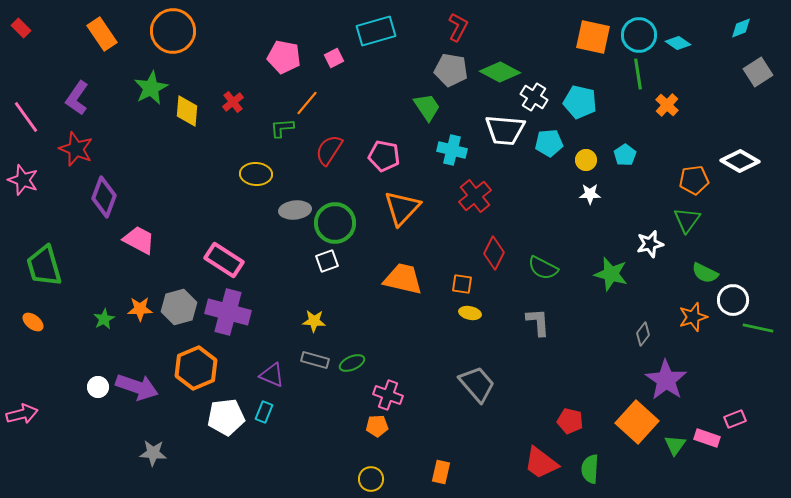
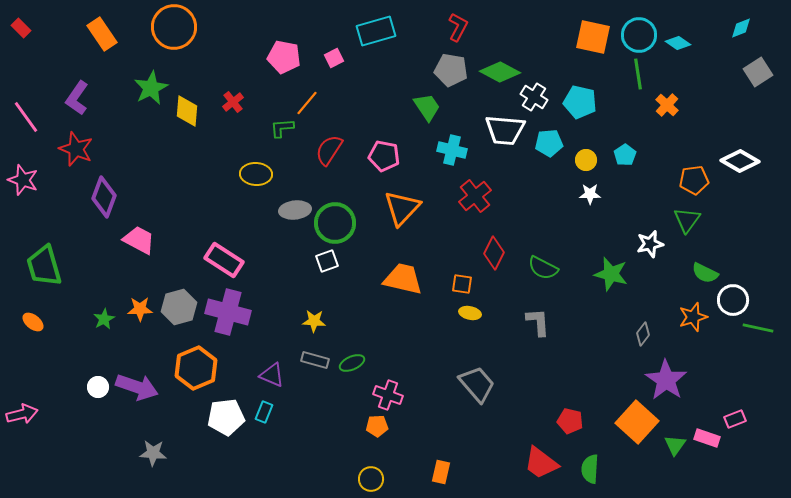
orange circle at (173, 31): moved 1 px right, 4 px up
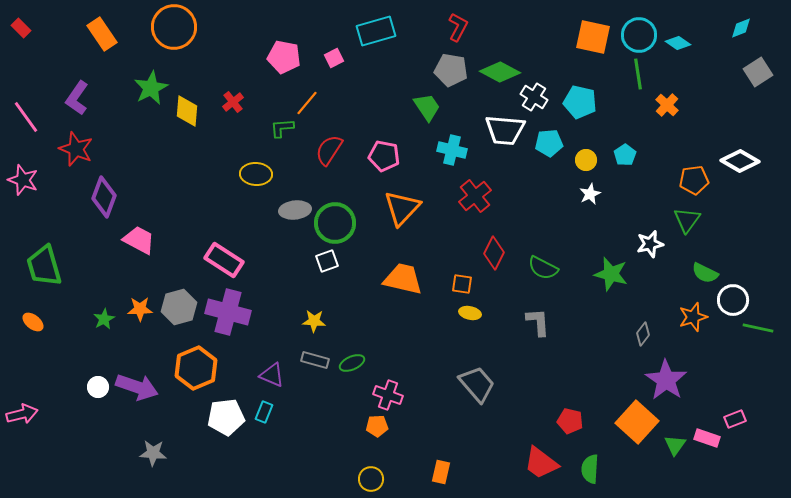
white star at (590, 194): rotated 25 degrees counterclockwise
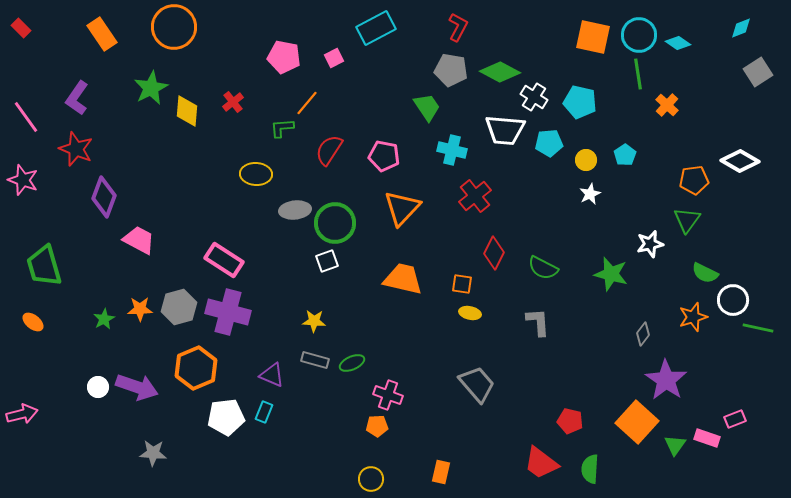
cyan rectangle at (376, 31): moved 3 px up; rotated 12 degrees counterclockwise
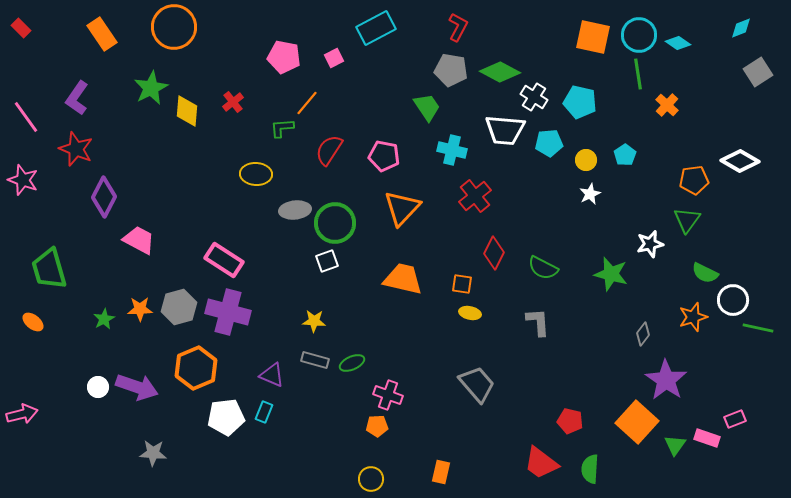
purple diamond at (104, 197): rotated 6 degrees clockwise
green trapezoid at (44, 266): moved 5 px right, 3 px down
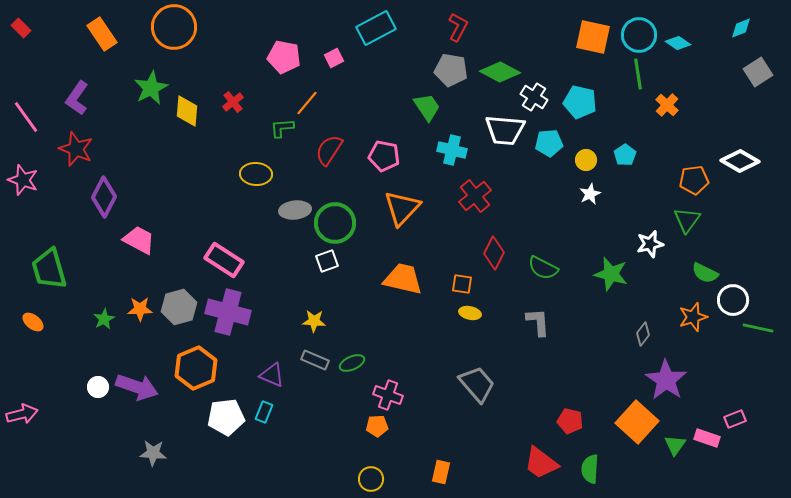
gray rectangle at (315, 360): rotated 8 degrees clockwise
